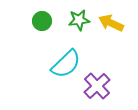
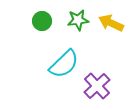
green star: moved 1 px left
cyan semicircle: moved 2 px left
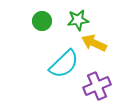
yellow arrow: moved 17 px left, 20 px down
purple cross: rotated 20 degrees clockwise
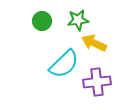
purple cross: moved 4 px up; rotated 16 degrees clockwise
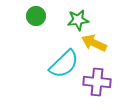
green circle: moved 6 px left, 5 px up
purple cross: rotated 12 degrees clockwise
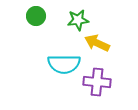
yellow arrow: moved 3 px right
cyan semicircle: rotated 44 degrees clockwise
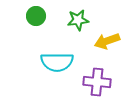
yellow arrow: moved 10 px right, 2 px up; rotated 45 degrees counterclockwise
cyan semicircle: moved 7 px left, 2 px up
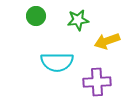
purple cross: rotated 8 degrees counterclockwise
